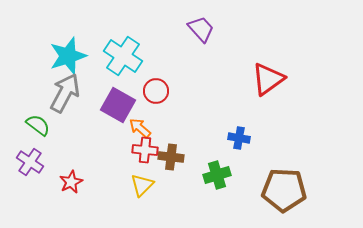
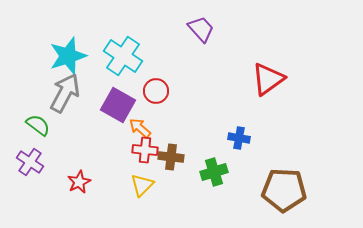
green cross: moved 3 px left, 3 px up
red star: moved 8 px right
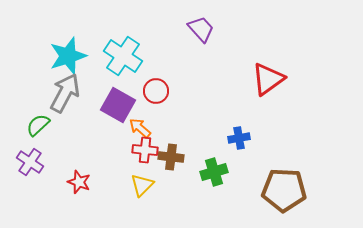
green semicircle: rotated 80 degrees counterclockwise
blue cross: rotated 20 degrees counterclockwise
red star: rotated 25 degrees counterclockwise
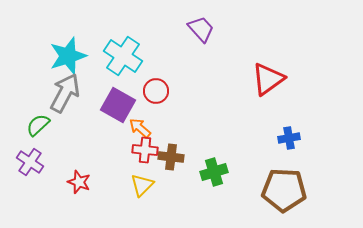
blue cross: moved 50 px right
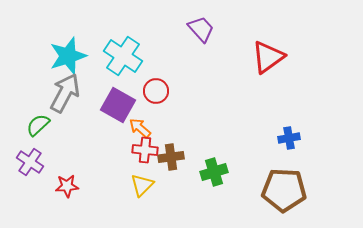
red triangle: moved 22 px up
brown cross: rotated 15 degrees counterclockwise
red star: moved 12 px left, 4 px down; rotated 25 degrees counterclockwise
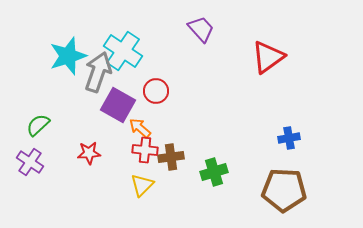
cyan cross: moved 5 px up
gray arrow: moved 33 px right, 21 px up; rotated 9 degrees counterclockwise
red star: moved 22 px right, 33 px up
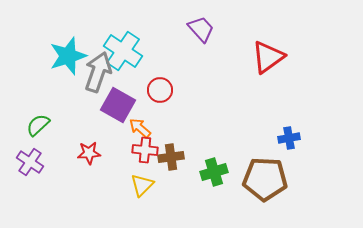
red circle: moved 4 px right, 1 px up
brown pentagon: moved 19 px left, 11 px up
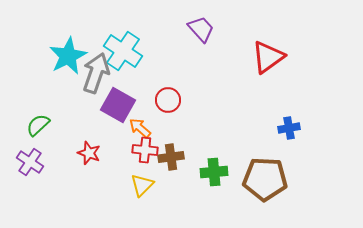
cyan star: rotated 9 degrees counterclockwise
gray arrow: moved 2 px left, 1 px down
red circle: moved 8 px right, 10 px down
blue cross: moved 10 px up
red star: rotated 25 degrees clockwise
green cross: rotated 12 degrees clockwise
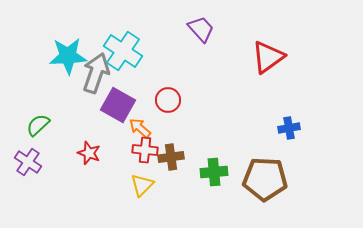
cyan star: rotated 24 degrees clockwise
purple cross: moved 2 px left
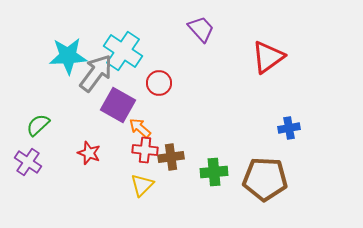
gray arrow: rotated 18 degrees clockwise
red circle: moved 9 px left, 17 px up
